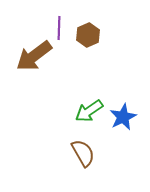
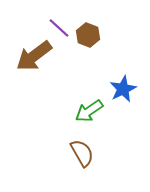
purple line: rotated 50 degrees counterclockwise
brown hexagon: rotated 15 degrees counterclockwise
blue star: moved 28 px up
brown semicircle: moved 1 px left
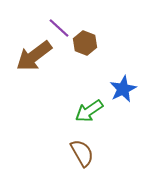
brown hexagon: moved 3 px left, 8 px down
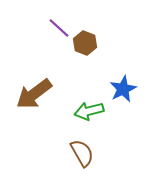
brown arrow: moved 38 px down
green arrow: rotated 20 degrees clockwise
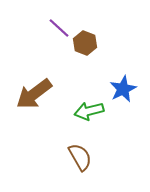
brown semicircle: moved 2 px left, 4 px down
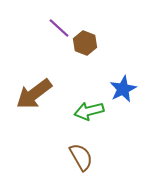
brown semicircle: moved 1 px right
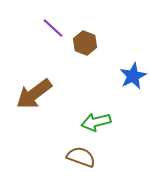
purple line: moved 6 px left
blue star: moved 10 px right, 13 px up
green arrow: moved 7 px right, 11 px down
brown semicircle: rotated 40 degrees counterclockwise
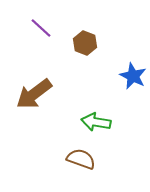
purple line: moved 12 px left
blue star: rotated 20 degrees counterclockwise
green arrow: rotated 24 degrees clockwise
brown semicircle: moved 2 px down
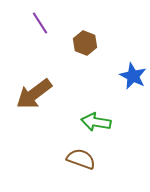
purple line: moved 1 px left, 5 px up; rotated 15 degrees clockwise
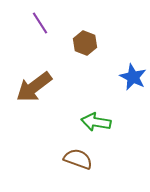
blue star: moved 1 px down
brown arrow: moved 7 px up
brown semicircle: moved 3 px left
